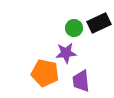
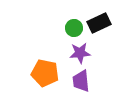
purple star: moved 14 px right
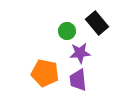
black rectangle: moved 2 px left; rotated 75 degrees clockwise
green circle: moved 7 px left, 3 px down
purple trapezoid: moved 3 px left, 1 px up
